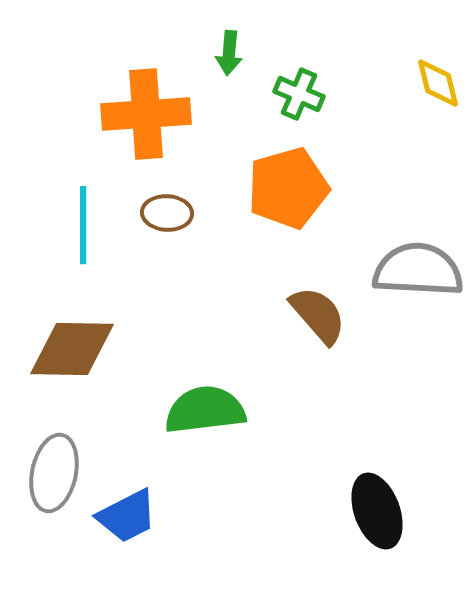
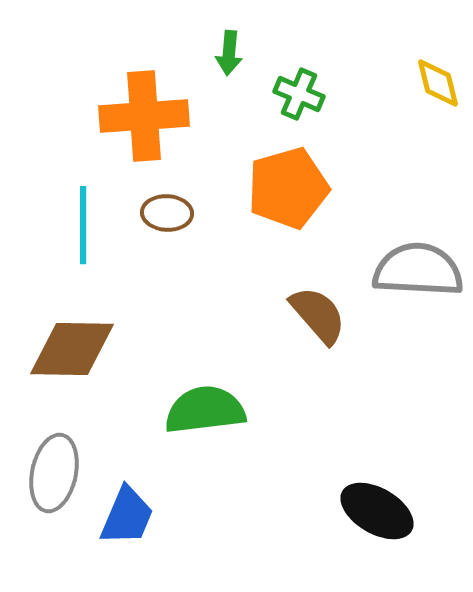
orange cross: moved 2 px left, 2 px down
black ellipse: rotated 40 degrees counterclockwise
blue trapezoid: rotated 40 degrees counterclockwise
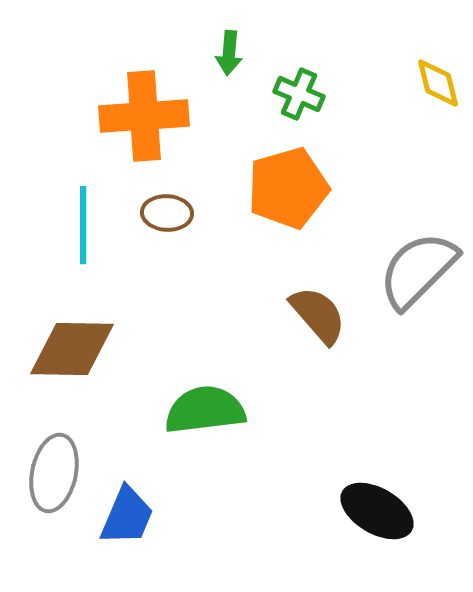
gray semicircle: rotated 48 degrees counterclockwise
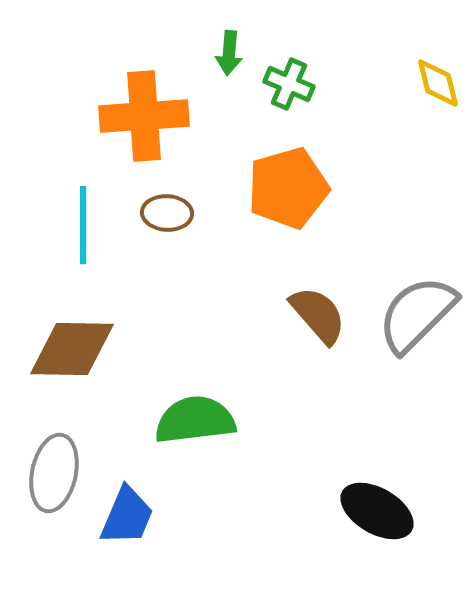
green cross: moved 10 px left, 10 px up
gray semicircle: moved 1 px left, 44 px down
green semicircle: moved 10 px left, 10 px down
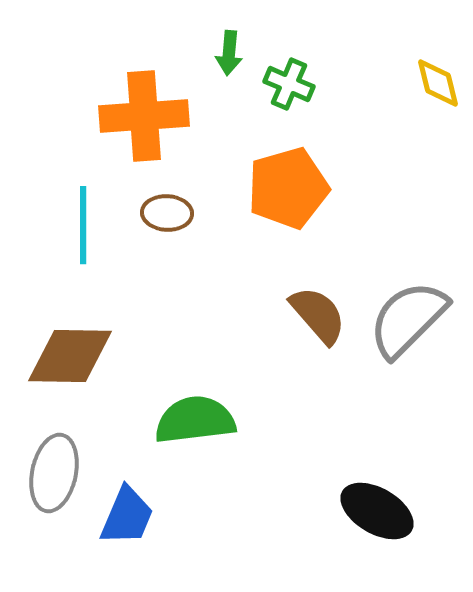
gray semicircle: moved 9 px left, 5 px down
brown diamond: moved 2 px left, 7 px down
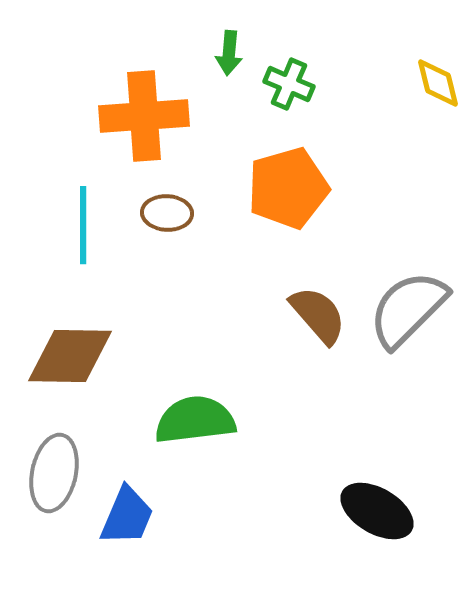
gray semicircle: moved 10 px up
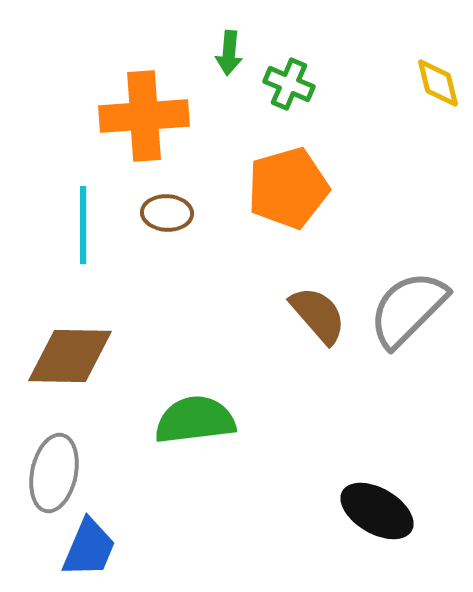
blue trapezoid: moved 38 px left, 32 px down
